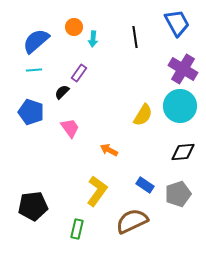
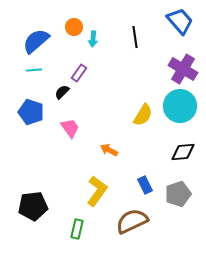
blue trapezoid: moved 3 px right, 2 px up; rotated 12 degrees counterclockwise
blue rectangle: rotated 30 degrees clockwise
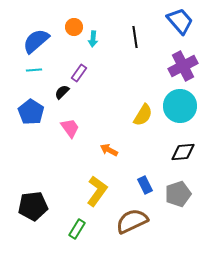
purple cross: moved 3 px up; rotated 32 degrees clockwise
blue pentagon: rotated 15 degrees clockwise
green rectangle: rotated 18 degrees clockwise
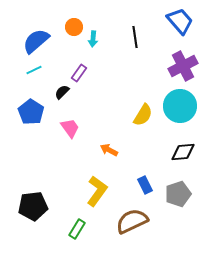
cyan line: rotated 21 degrees counterclockwise
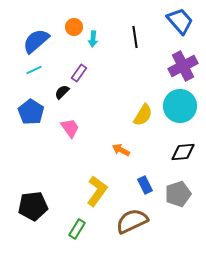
orange arrow: moved 12 px right
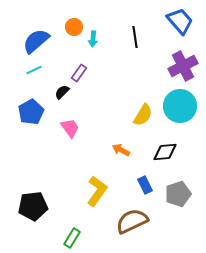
blue pentagon: rotated 10 degrees clockwise
black diamond: moved 18 px left
green rectangle: moved 5 px left, 9 px down
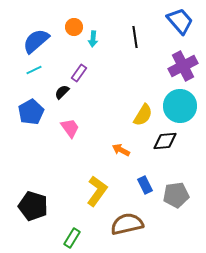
black diamond: moved 11 px up
gray pentagon: moved 2 px left, 1 px down; rotated 10 degrees clockwise
black pentagon: rotated 24 degrees clockwise
brown semicircle: moved 5 px left, 3 px down; rotated 12 degrees clockwise
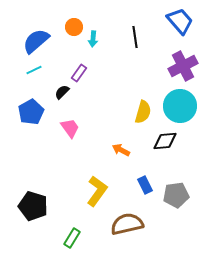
yellow semicircle: moved 3 px up; rotated 15 degrees counterclockwise
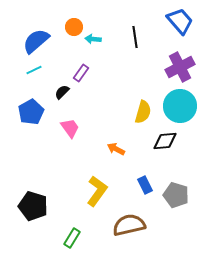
cyan arrow: rotated 91 degrees clockwise
purple cross: moved 3 px left, 1 px down
purple rectangle: moved 2 px right
orange arrow: moved 5 px left, 1 px up
gray pentagon: rotated 25 degrees clockwise
brown semicircle: moved 2 px right, 1 px down
